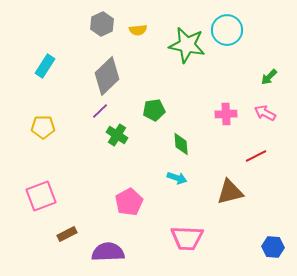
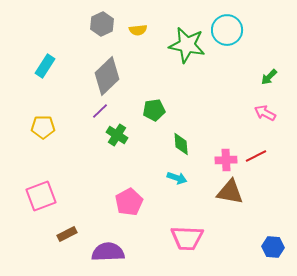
pink cross: moved 46 px down
brown triangle: rotated 24 degrees clockwise
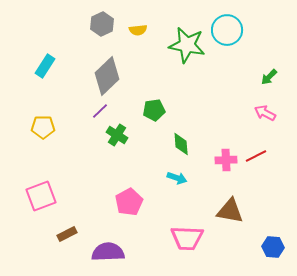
brown triangle: moved 19 px down
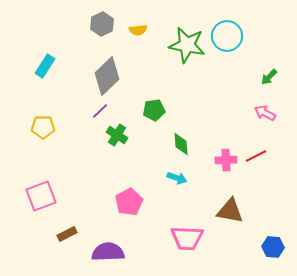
cyan circle: moved 6 px down
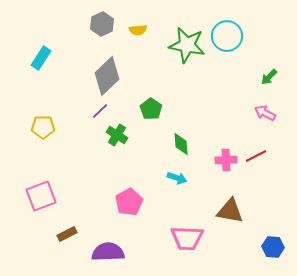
cyan rectangle: moved 4 px left, 8 px up
green pentagon: moved 3 px left, 1 px up; rotated 30 degrees counterclockwise
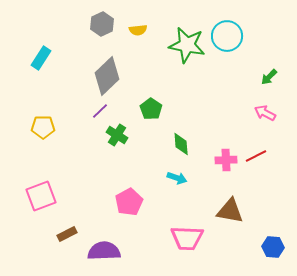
purple semicircle: moved 4 px left, 1 px up
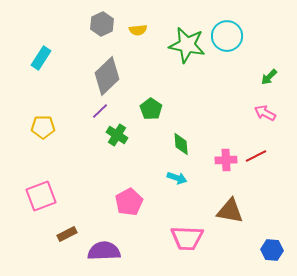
blue hexagon: moved 1 px left, 3 px down
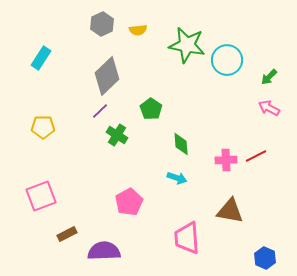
cyan circle: moved 24 px down
pink arrow: moved 4 px right, 5 px up
pink trapezoid: rotated 84 degrees clockwise
blue hexagon: moved 7 px left, 8 px down; rotated 20 degrees clockwise
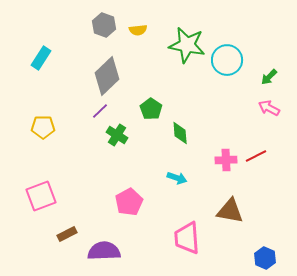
gray hexagon: moved 2 px right, 1 px down; rotated 15 degrees counterclockwise
green diamond: moved 1 px left, 11 px up
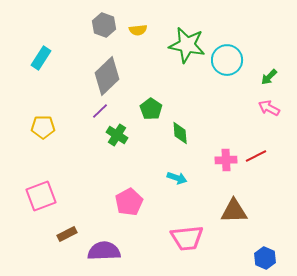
brown triangle: moved 4 px right; rotated 12 degrees counterclockwise
pink trapezoid: rotated 92 degrees counterclockwise
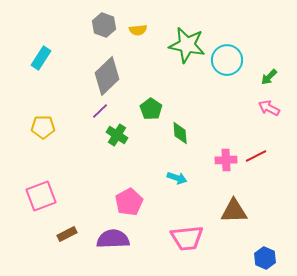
purple semicircle: moved 9 px right, 12 px up
